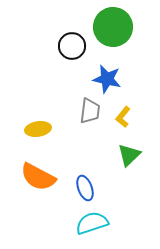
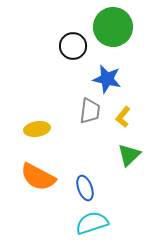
black circle: moved 1 px right
yellow ellipse: moved 1 px left
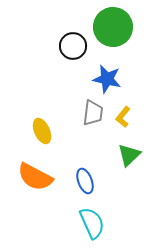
gray trapezoid: moved 3 px right, 2 px down
yellow ellipse: moved 5 px right, 2 px down; rotated 75 degrees clockwise
orange semicircle: moved 3 px left
blue ellipse: moved 7 px up
cyan semicircle: rotated 84 degrees clockwise
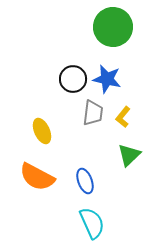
black circle: moved 33 px down
orange semicircle: moved 2 px right
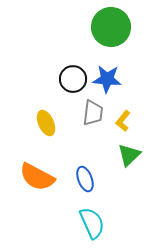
green circle: moved 2 px left
blue star: rotated 8 degrees counterclockwise
yellow L-shape: moved 4 px down
yellow ellipse: moved 4 px right, 8 px up
blue ellipse: moved 2 px up
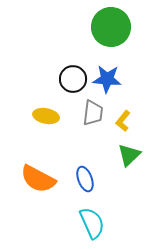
yellow ellipse: moved 7 px up; rotated 55 degrees counterclockwise
orange semicircle: moved 1 px right, 2 px down
